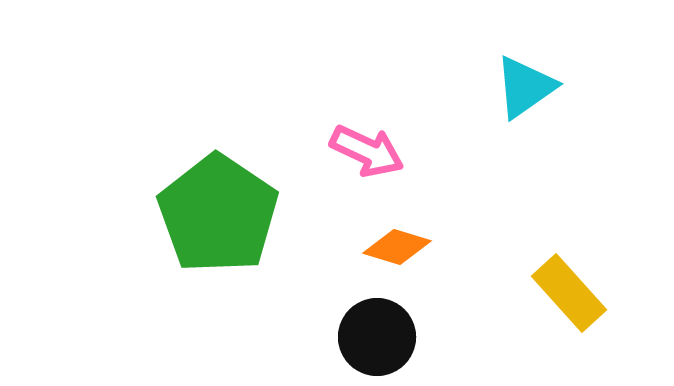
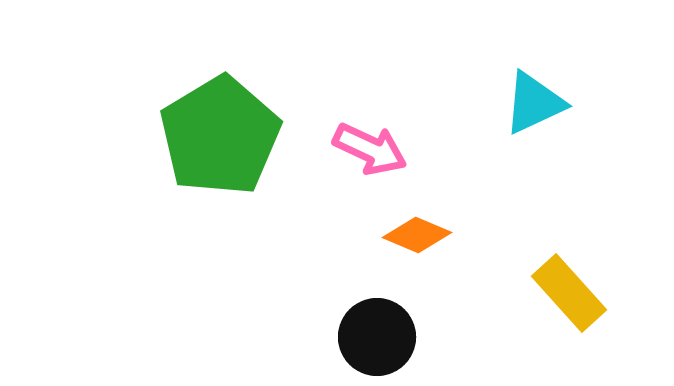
cyan triangle: moved 9 px right, 16 px down; rotated 10 degrees clockwise
pink arrow: moved 3 px right, 2 px up
green pentagon: moved 2 px right, 78 px up; rotated 7 degrees clockwise
orange diamond: moved 20 px right, 12 px up; rotated 6 degrees clockwise
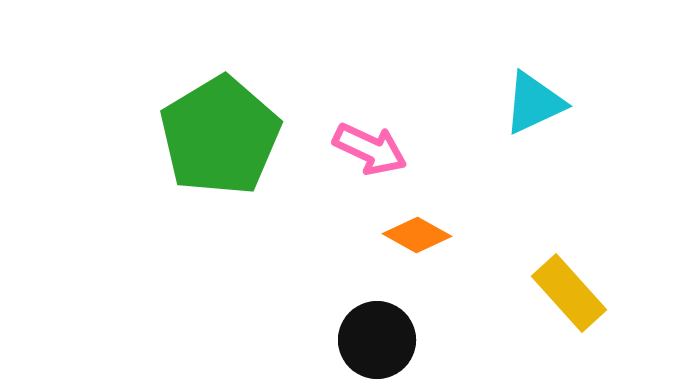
orange diamond: rotated 6 degrees clockwise
black circle: moved 3 px down
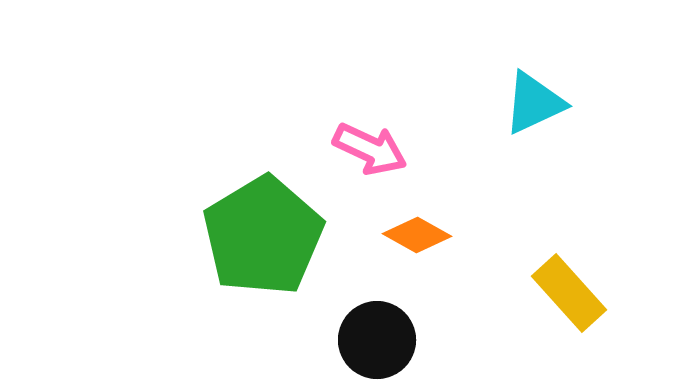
green pentagon: moved 43 px right, 100 px down
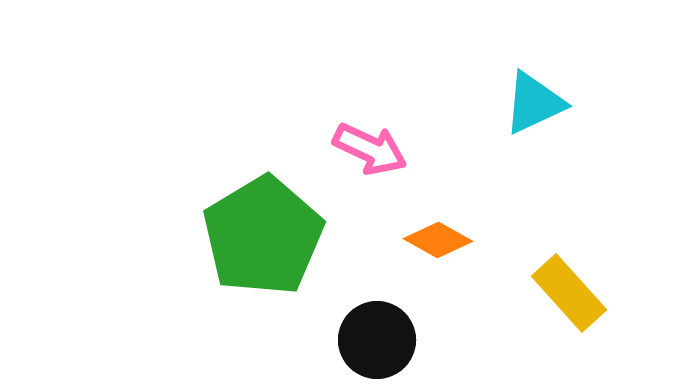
orange diamond: moved 21 px right, 5 px down
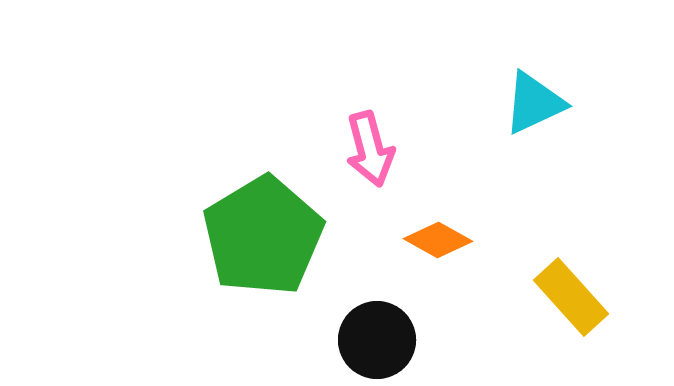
pink arrow: rotated 50 degrees clockwise
yellow rectangle: moved 2 px right, 4 px down
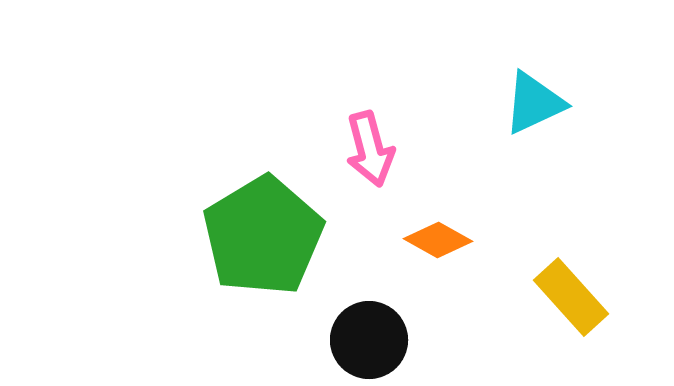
black circle: moved 8 px left
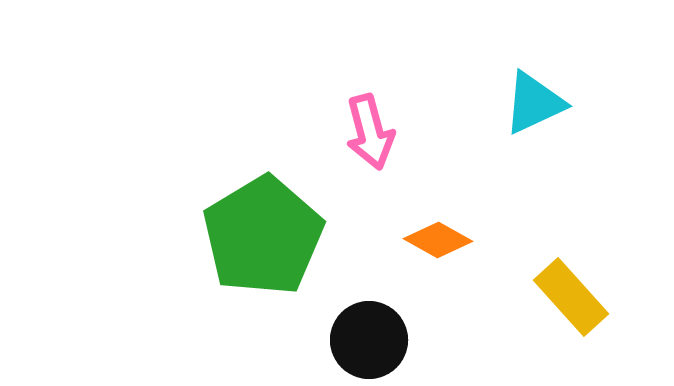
pink arrow: moved 17 px up
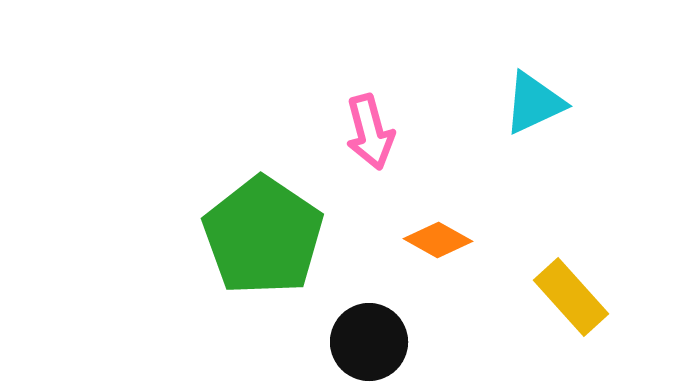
green pentagon: rotated 7 degrees counterclockwise
black circle: moved 2 px down
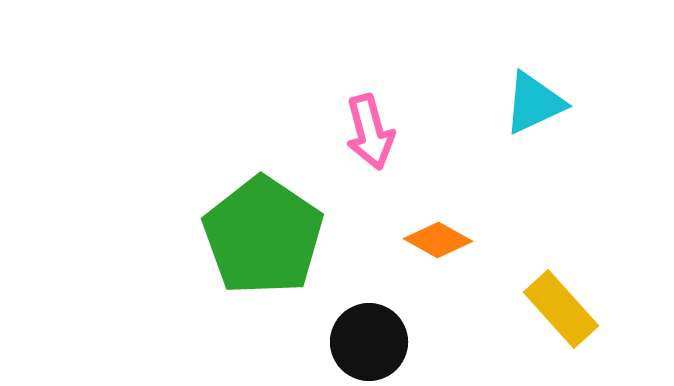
yellow rectangle: moved 10 px left, 12 px down
